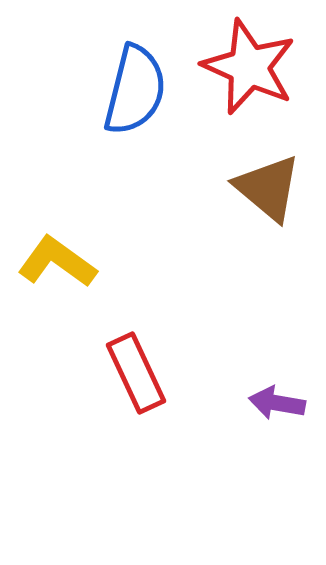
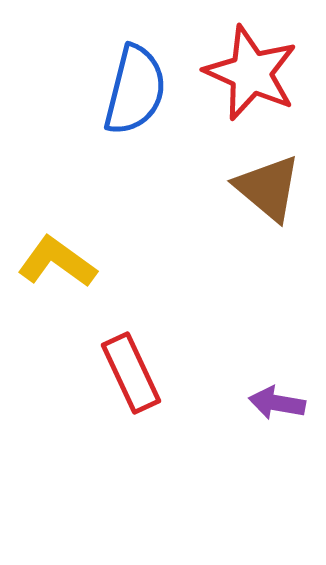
red star: moved 2 px right, 6 px down
red rectangle: moved 5 px left
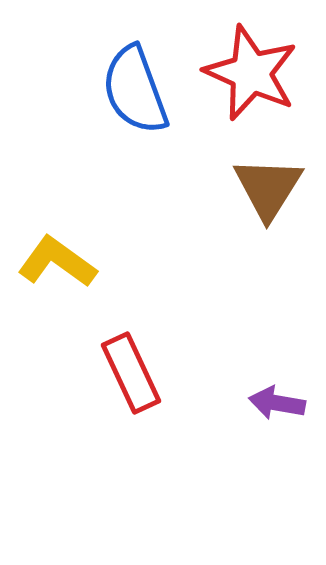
blue semicircle: rotated 146 degrees clockwise
brown triangle: rotated 22 degrees clockwise
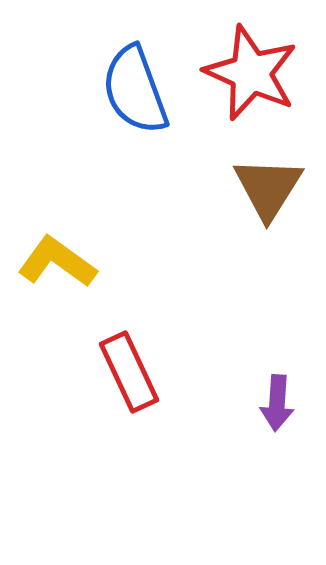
red rectangle: moved 2 px left, 1 px up
purple arrow: rotated 96 degrees counterclockwise
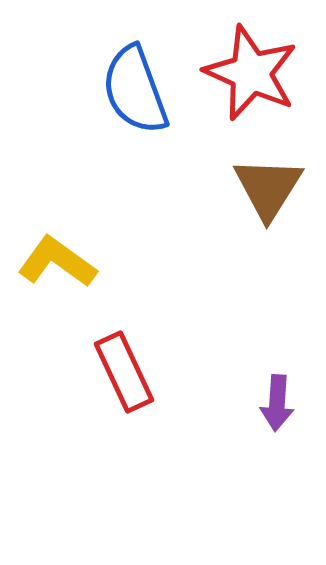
red rectangle: moved 5 px left
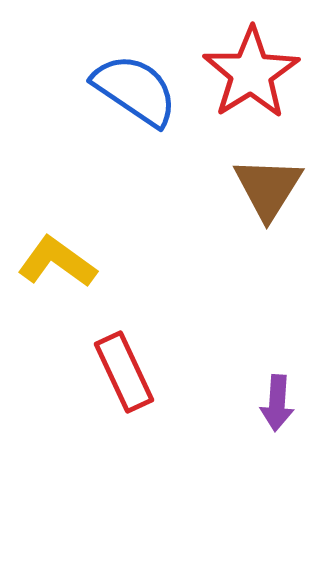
red star: rotated 16 degrees clockwise
blue semicircle: rotated 144 degrees clockwise
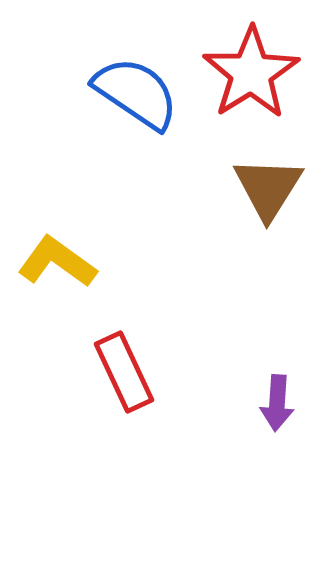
blue semicircle: moved 1 px right, 3 px down
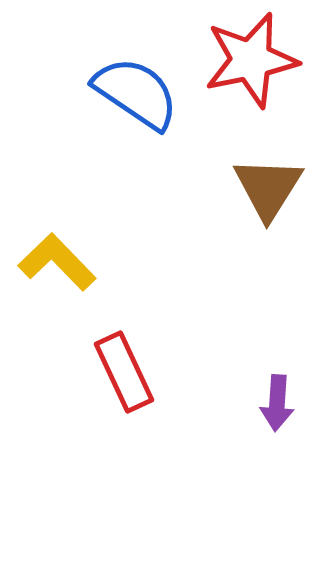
red star: moved 13 px up; rotated 20 degrees clockwise
yellow L-shape: rotated 10 degrees clockwise
